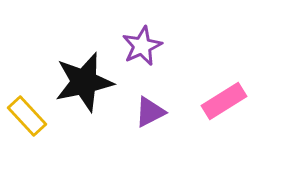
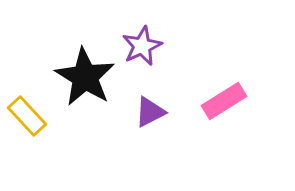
black star: moved 1 px right, 5 px up; rotated 28 degrees counterclockwise
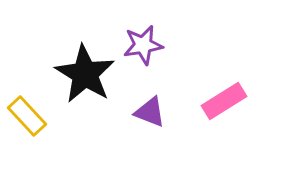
purple star: moved 1 px right, 1 px up; rotated 15 degrees clockwise
black star: moved 3 px up
purple triangle: rotated 48 degrees clockwise
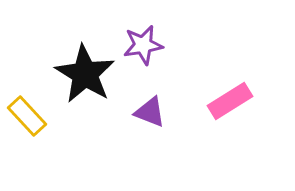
pink rectangle: moved 6 px right
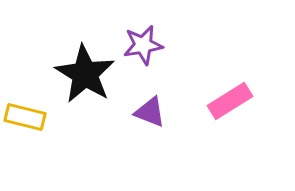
yellow rectangle: moved 2 px left, 1 px down; rotated 33 degrees counterclockwise
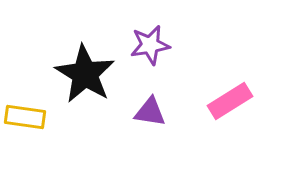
purple star: moved 7 px right
purple triangle: rotated 12 degrees counterclockwise
yellow rectangle: rotated 6 degrees counterclockwise
